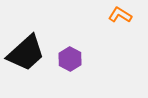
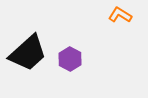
black trapezoid: moved 2 px right
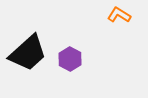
orange L-shape: moved 1 px left
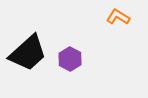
orange L-shape: moved 1 px left, 2 px down
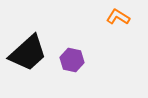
purple hexagon: moved 2 px right, 1 px down; rotated 15 degrees counterclockwise
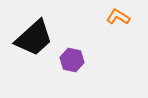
black trapezoid: moved 6 px right, 15 px up
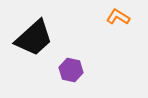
purple hexagon: moved 1 px left, 10 px down
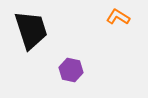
black trapezoid: moved 3 px left, 8 px up; rotated 66 degrees counterclockwise
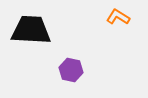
black trapezoid: rotated 69 degrees counterclockwise
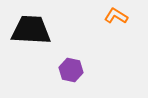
orange L-shape: moved 2 px left, 1 px up
